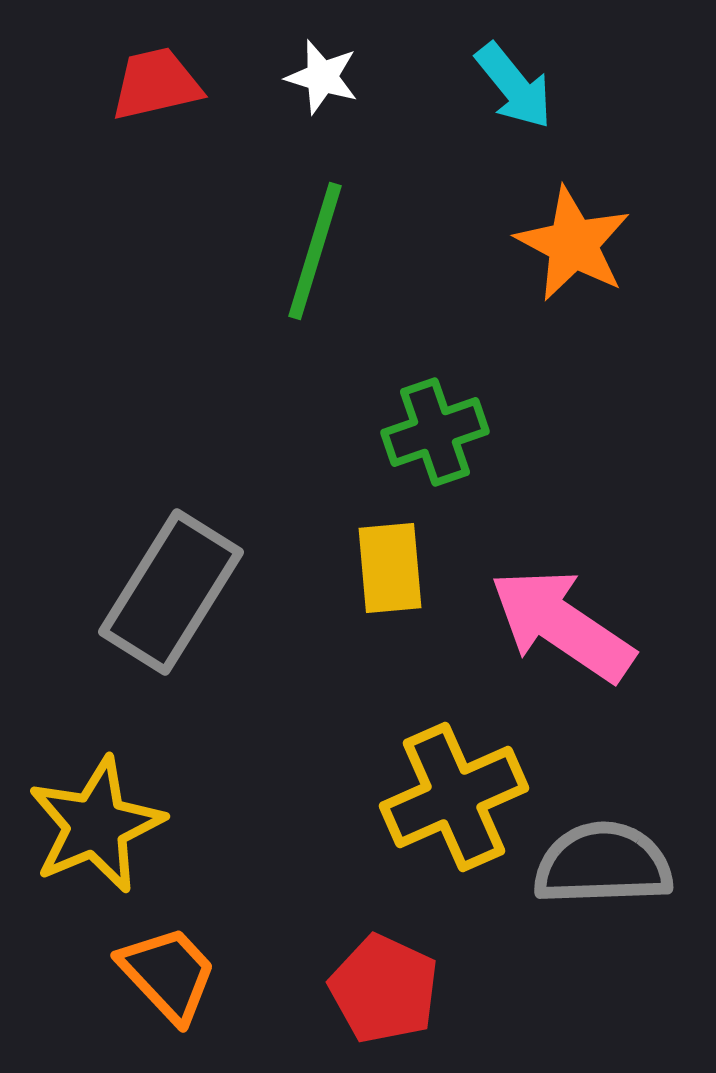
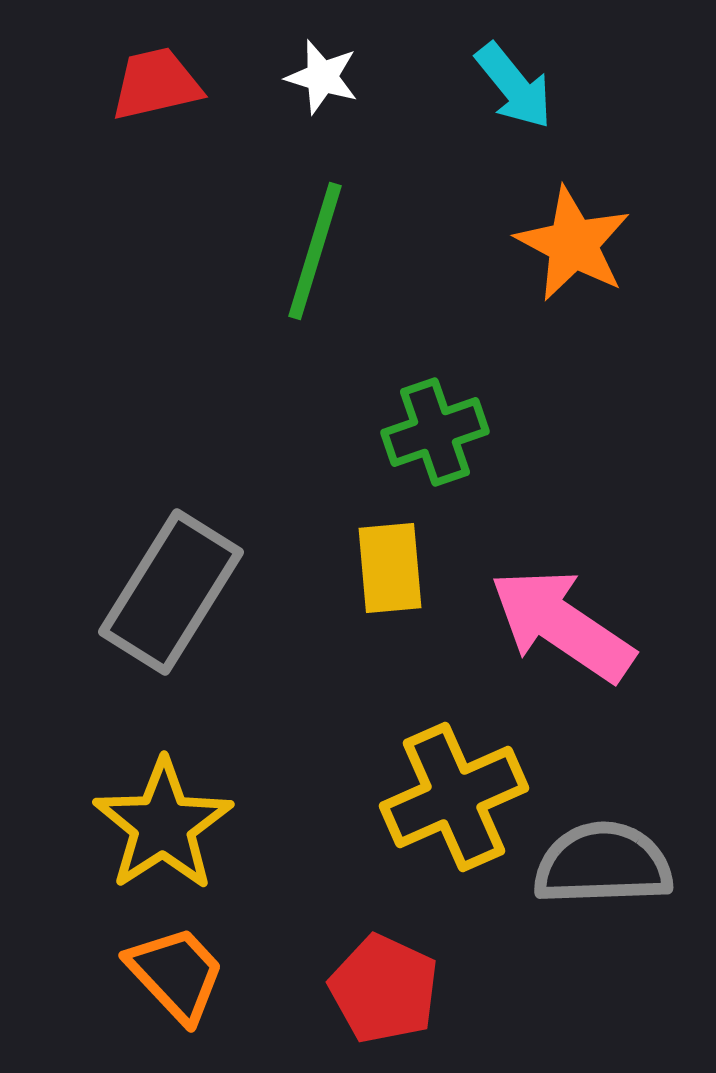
yellow star: moved 67 px right; rotated 10 degrees counterclockwise
orange trapezoid: moved 8 px right
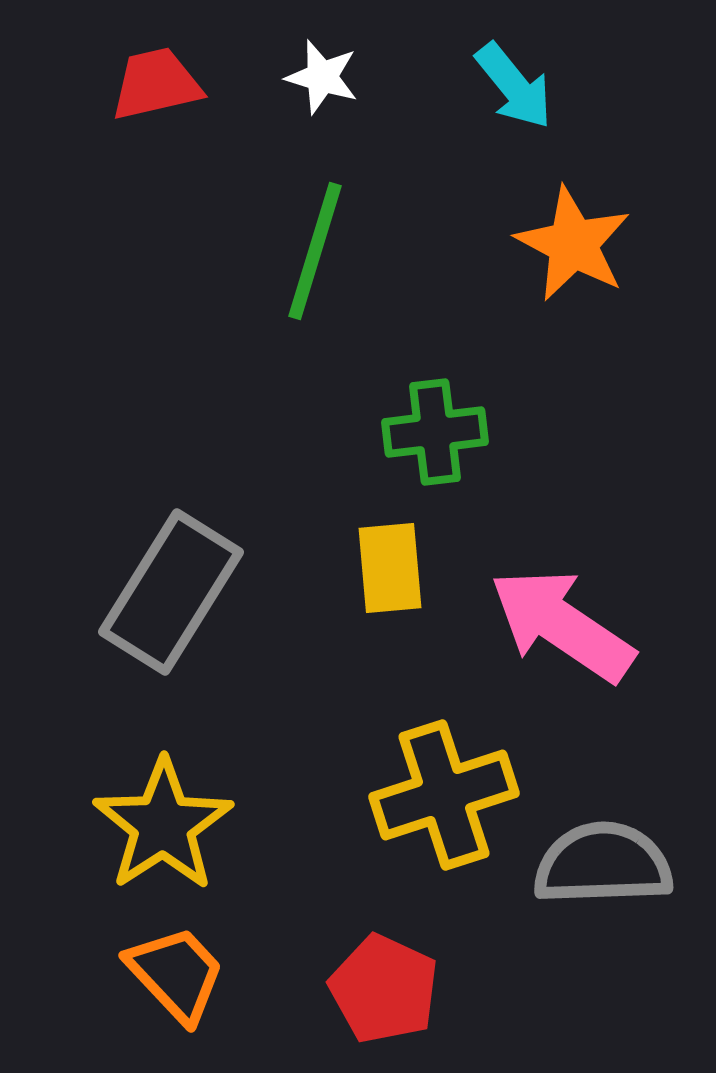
green cross: rotated 12 degrees clockwise
yellow cross: moved 10 px left, 2 px up; rotated 6 degrees clockwise
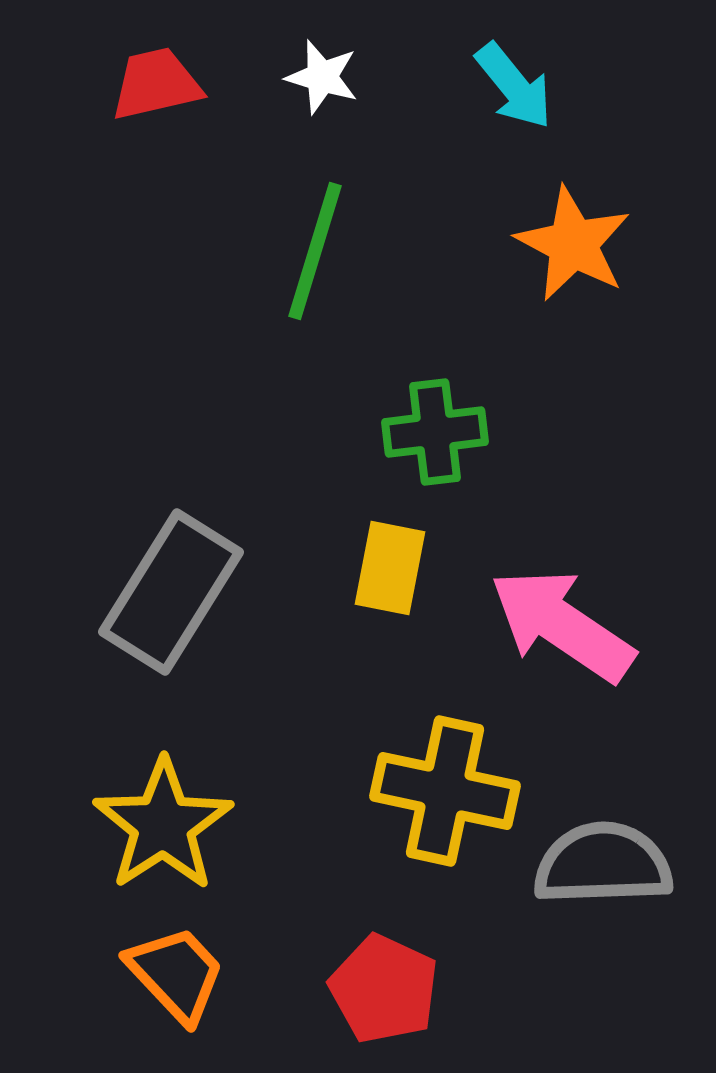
yellow rectangle: rotated 16 degrees clockwise
yellow cross: moved 1 px right, 4 px up; rotated 30 degrees clockwise
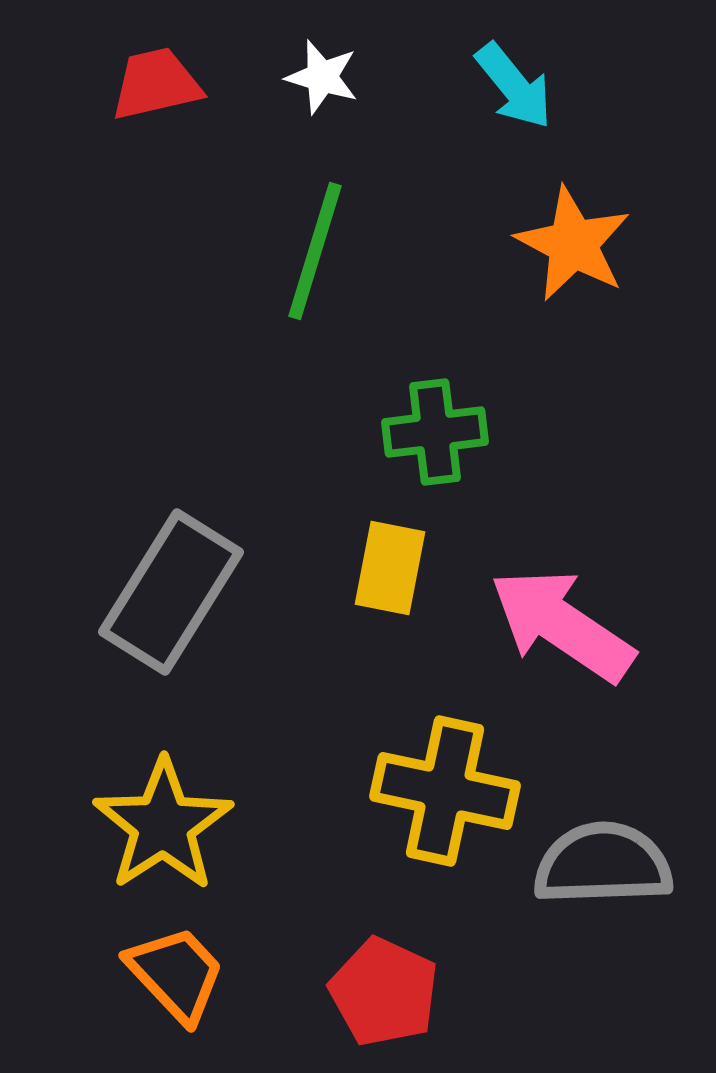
red pentagon: moved 3 px down
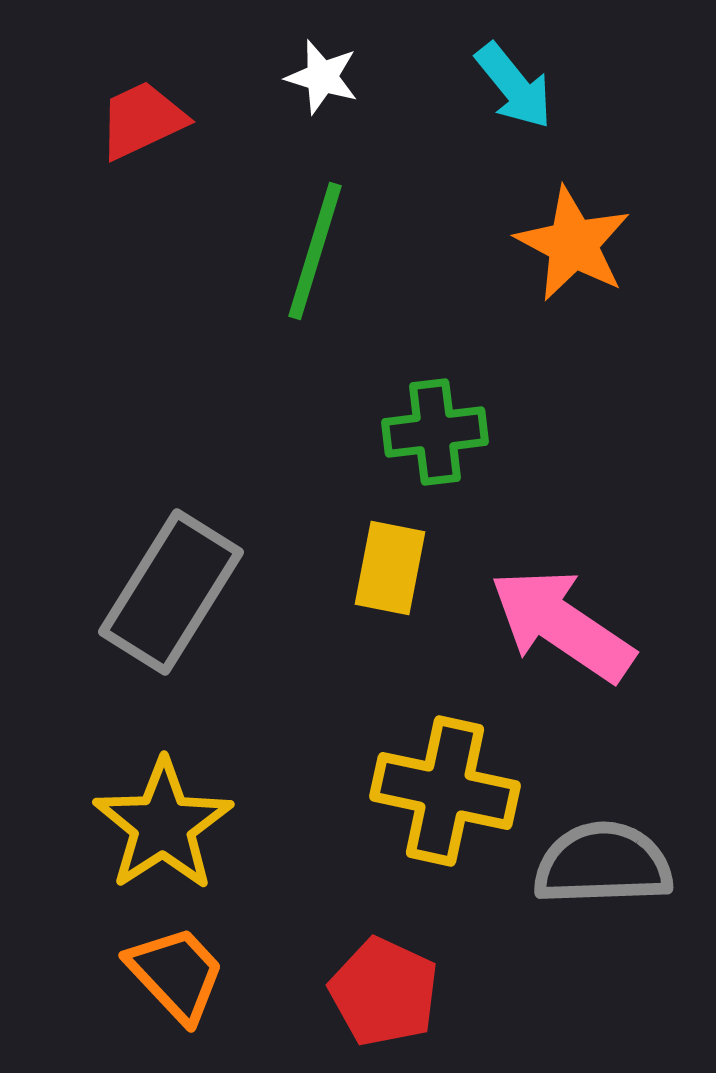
red trapezoid: moved 14 px left, 36 px down; rotated 12 degrees counterclockwise
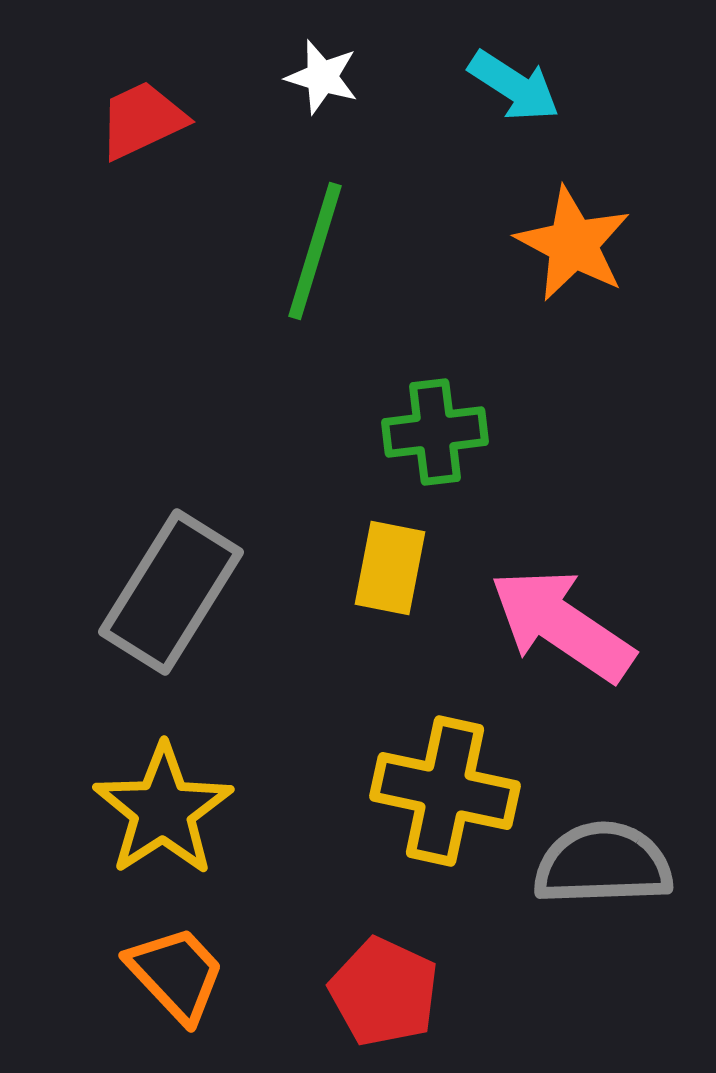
cyan arrow: rotated 18 degrees counterclockwise
yellow star: moved 15 px up
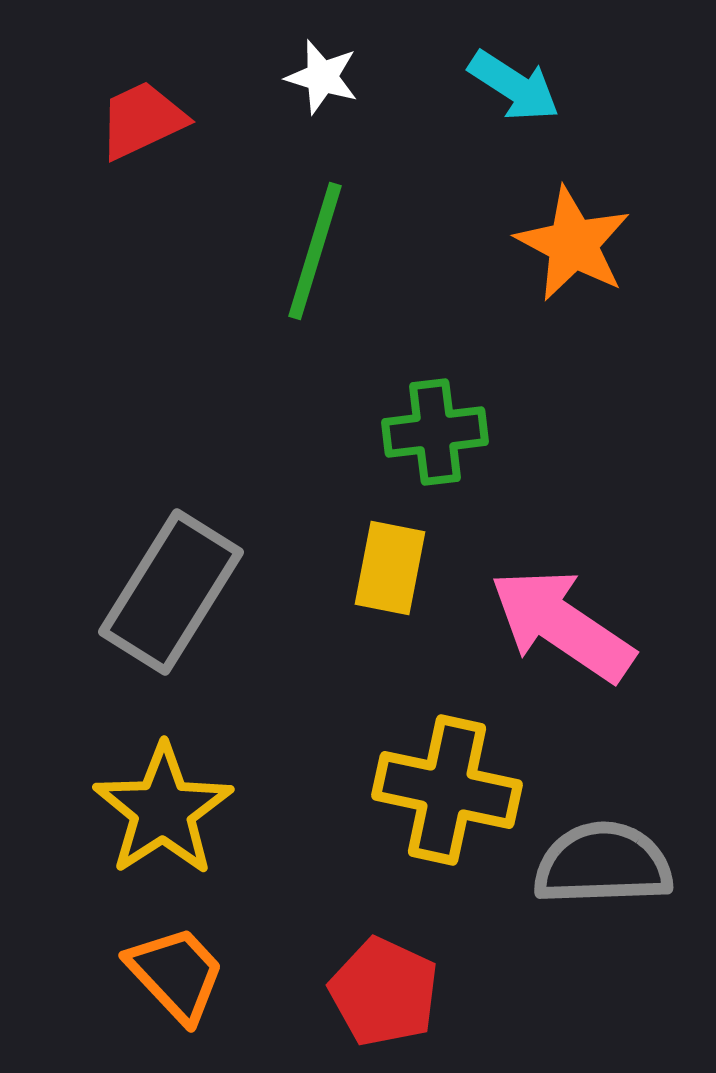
yellow cross: moved 2 px right, 1 px up
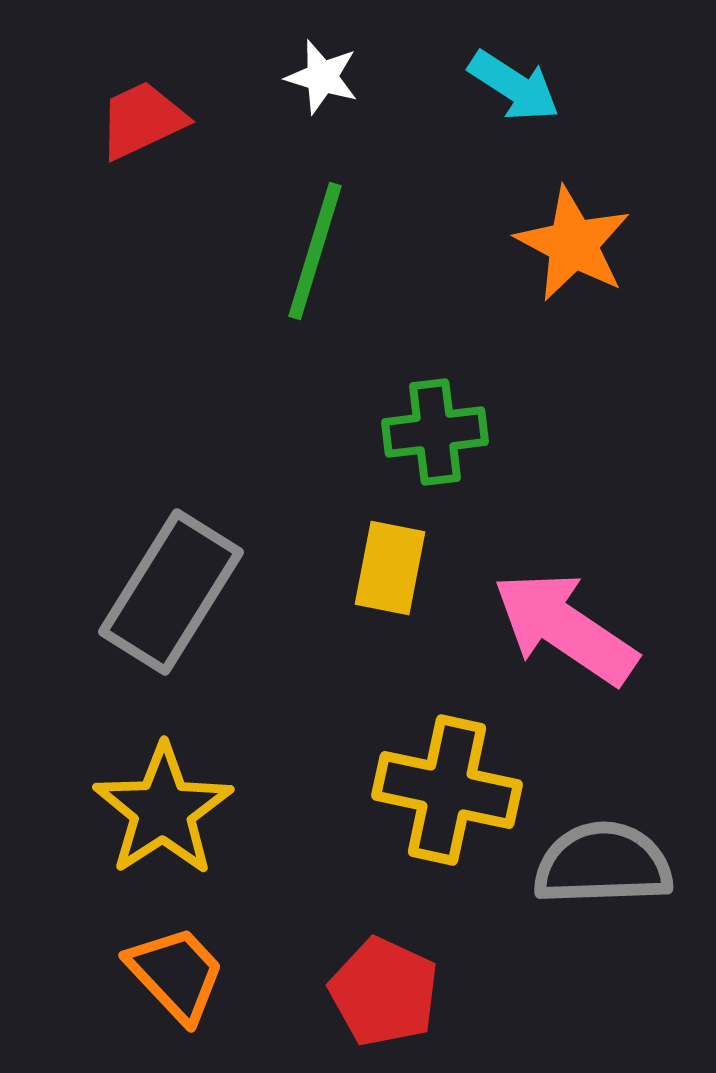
pink arrow: moved 3 px right, 3 px down
